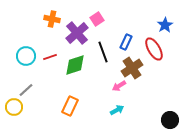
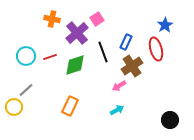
red ellipse: moved 2 px right; rotated 15 degrees clockwise
brown cross: moved 2 px up
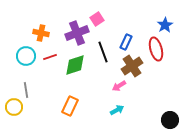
orange cross: moved 11 px left, 14 px down
purple cross: rotated 20 degrees clockwise
gray line: rotated 56 degrees counterclockwise
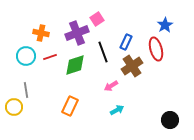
pink arrow: moved 8 px left
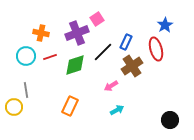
black line: rotated 65 degrees clockwise
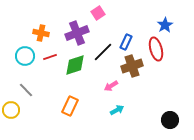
pink square: moved 1 px right, 6 px up
cyan circle: moved 1 px left
brown cross: rotated 15 degrees clockwise
gray line: rotated 35 degrees counterclockwise
yellow circle: moved 3 px left, 3 px down
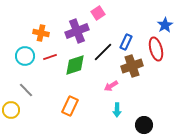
purple cross: moved 2 px up
cyan arrow: rotated 120 degrees clockwise
black circle: moved 26 px left, 5 px down
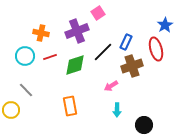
orange rectangle: rotated 36 degrees counterclockwise
